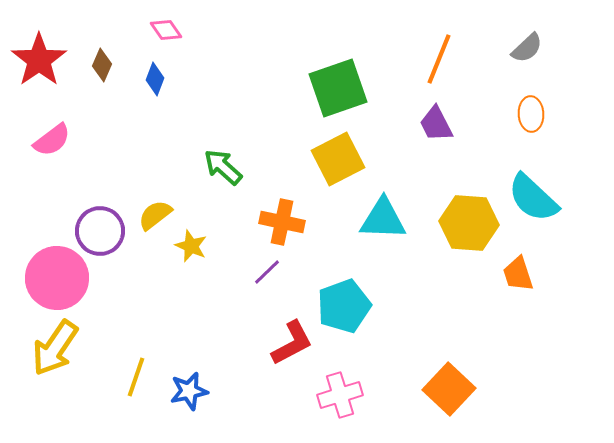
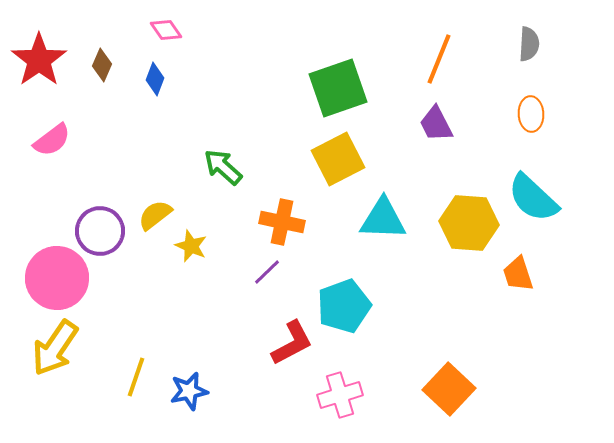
gray semicircle: moved 2 px right, 4 px up; rotated 44 degrees counterclockwise
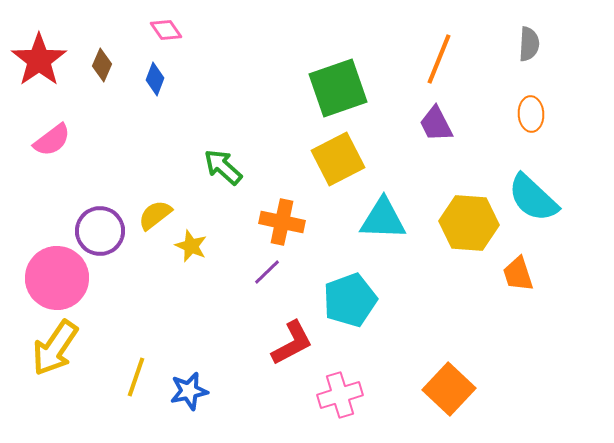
cyan pentagon: moved 6 px right, 6 px up
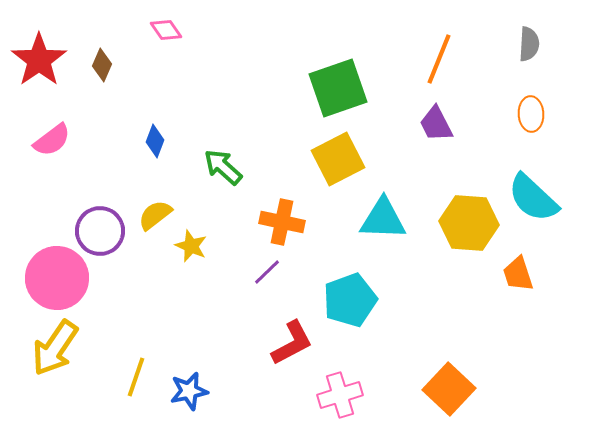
blue diamond: moved 62 px down
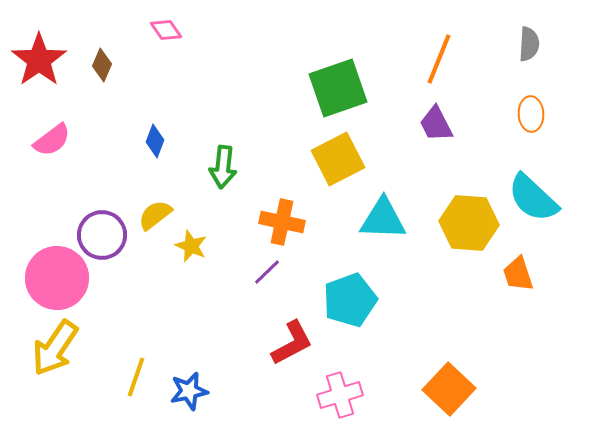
green arrow: rotated 126 degrees counterclockwise
purple circle: moved 2 px right, 4 px down
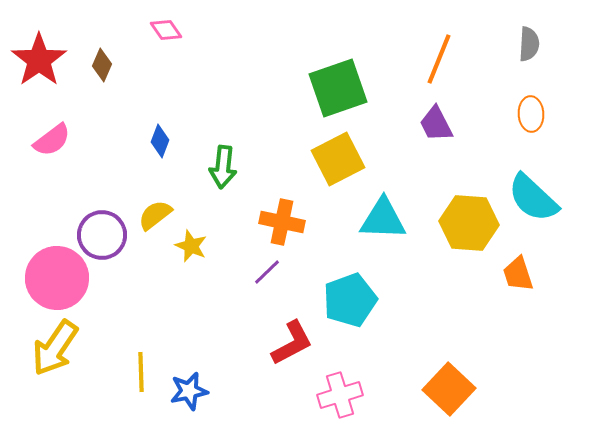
blue diamond: moved 5 px right
yellow line: moved 5 px right, 5 px up; rotated 21 degrees counterclockwise
